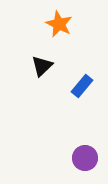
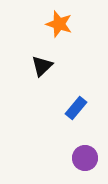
orange star: rotated 8 degrees counterclockwise
blue rectangle: moved 6 px left, 22 px down
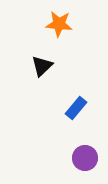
orange star: rotated 12 degrees counterclockwise
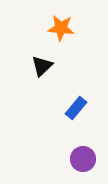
orange star: moved 2 px right, 4 px down
purple circle: moved 2 px left, 1 px down
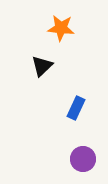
blue rectangle: rotated 15 degrees counterclockwise
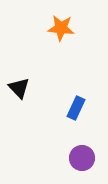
black triangle: moved 23 px left, 22 px down; rotated 30 degrees counterclockwise
purple circle: moved 1 px left, 1 px up
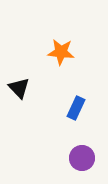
orange star: moved 24 px down
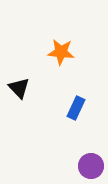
purple circle: moved 9 px right, 8 px down
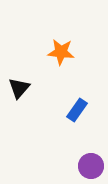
black triangle: rotated 25 degrees clockwise
blue rectangle: moved 1 px right, 2 px down; rotated 10 degrees clockwise
